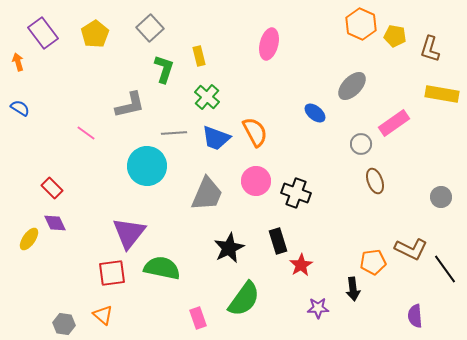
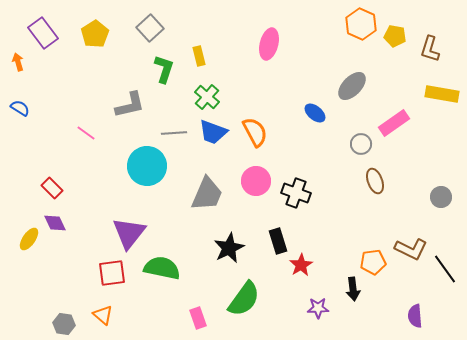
blue trapezoid at (216, 138): moved 3 px left, 6 px up
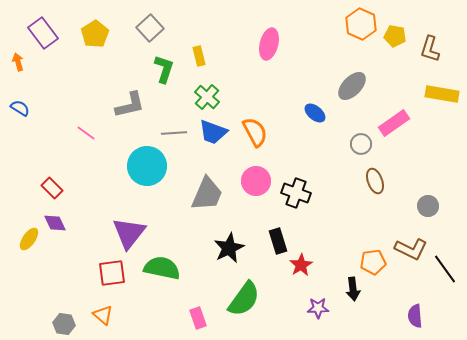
gray circle at (441, 197): moved 13 px left, 9 px down
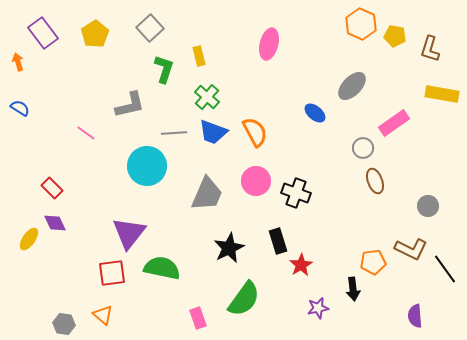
gray circle at (361, 144): moved 2 px right, 4 px down
purple star at (318, 308): rotated 10 degrees counterclockwise
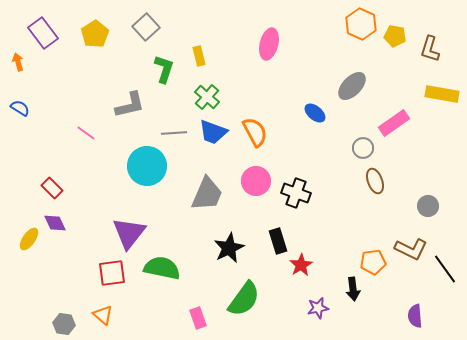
gray square at (150, 28): moved 4 px left, 1 px up
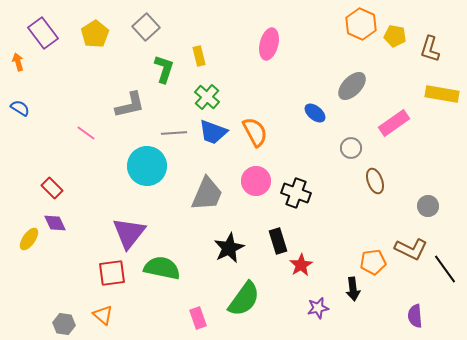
gray circle at (363, 148): moved 12 px left
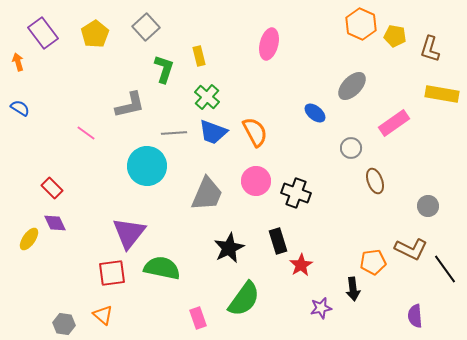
purple star at (318, 308): moved 3 px right
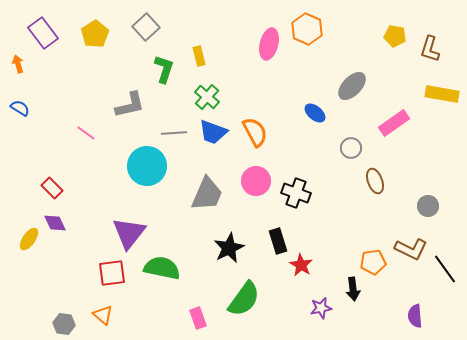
orange hexagon at (361, 24): moved 54 px left, 5 px down
orange arrow at (18, 62): moved 2 px down
red star at (301, 265): rotated 10 degrees counterclockwise
